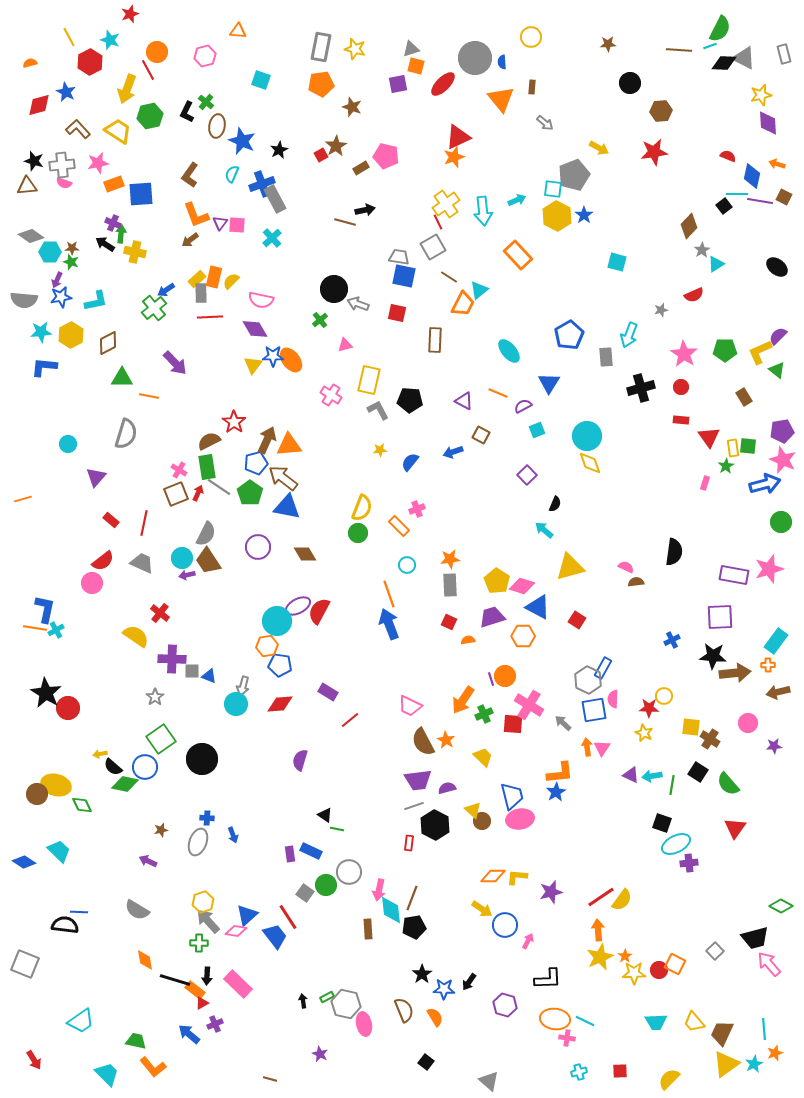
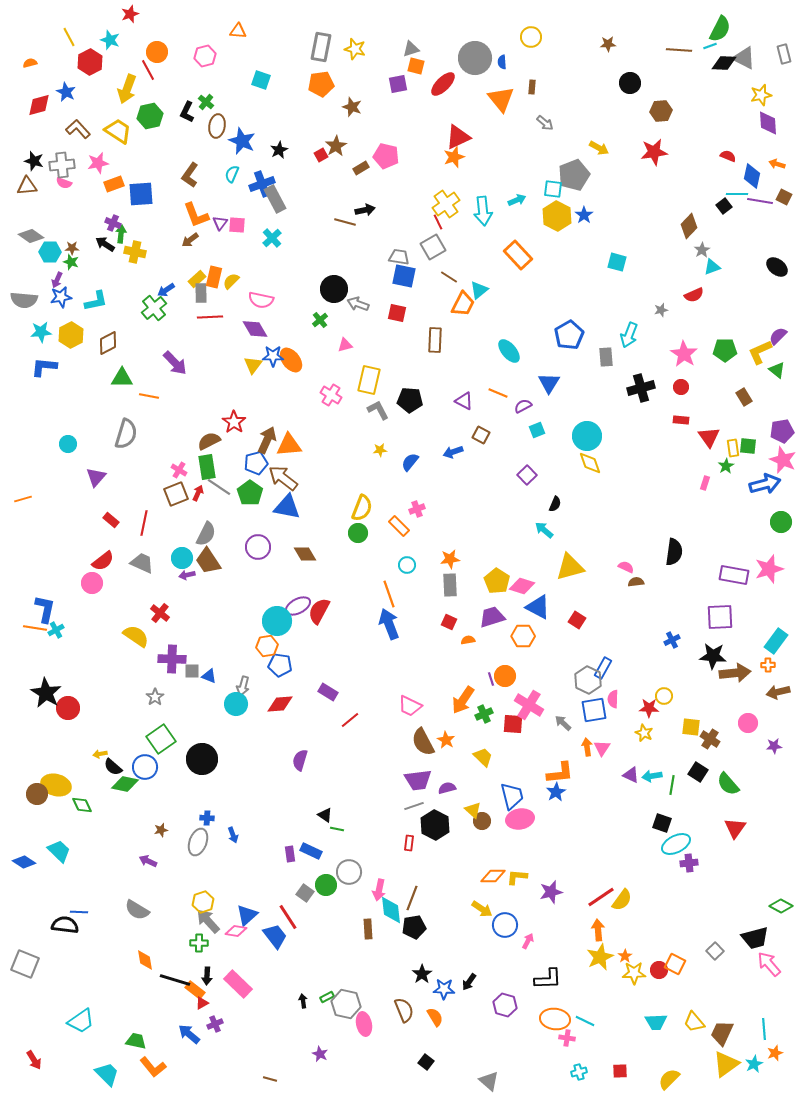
cyan triangle at (716, 264): moved 4 px left, 3 px down; rotated 12 degrees clockwise
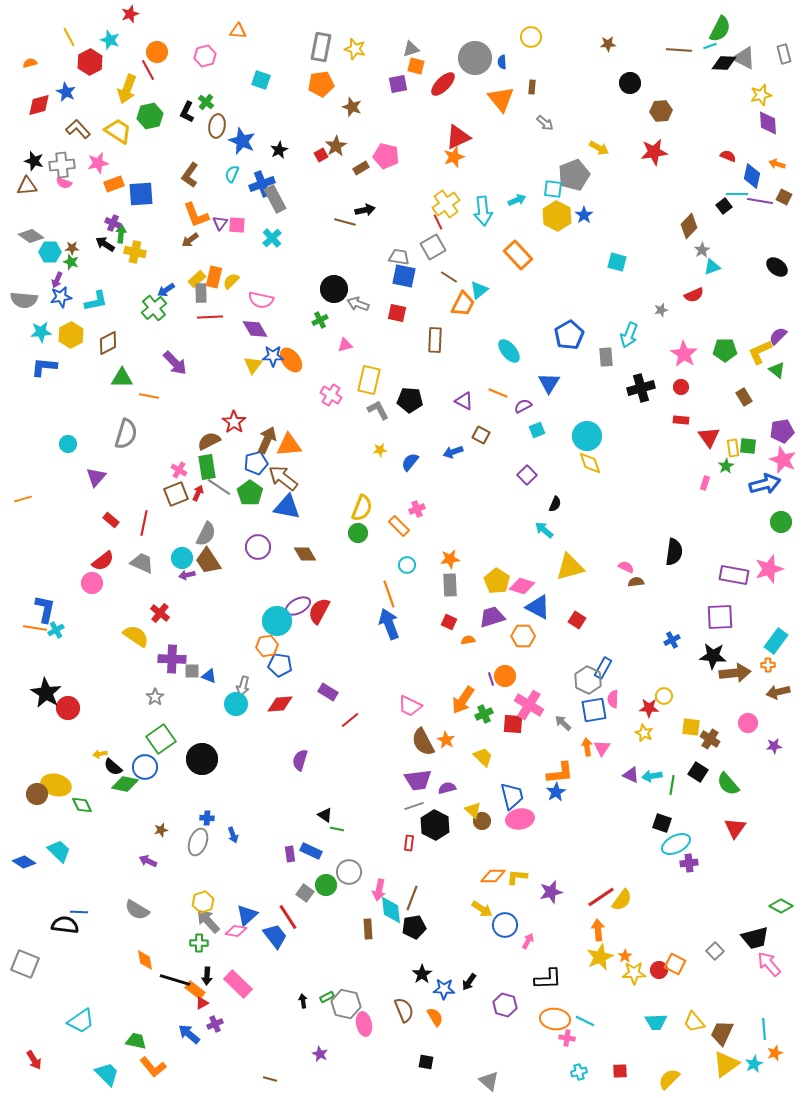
green cross at (320, 320): rotated 14 degrees clockwise
black square at (426, 1062): rotated 28 degrees counterclockwise
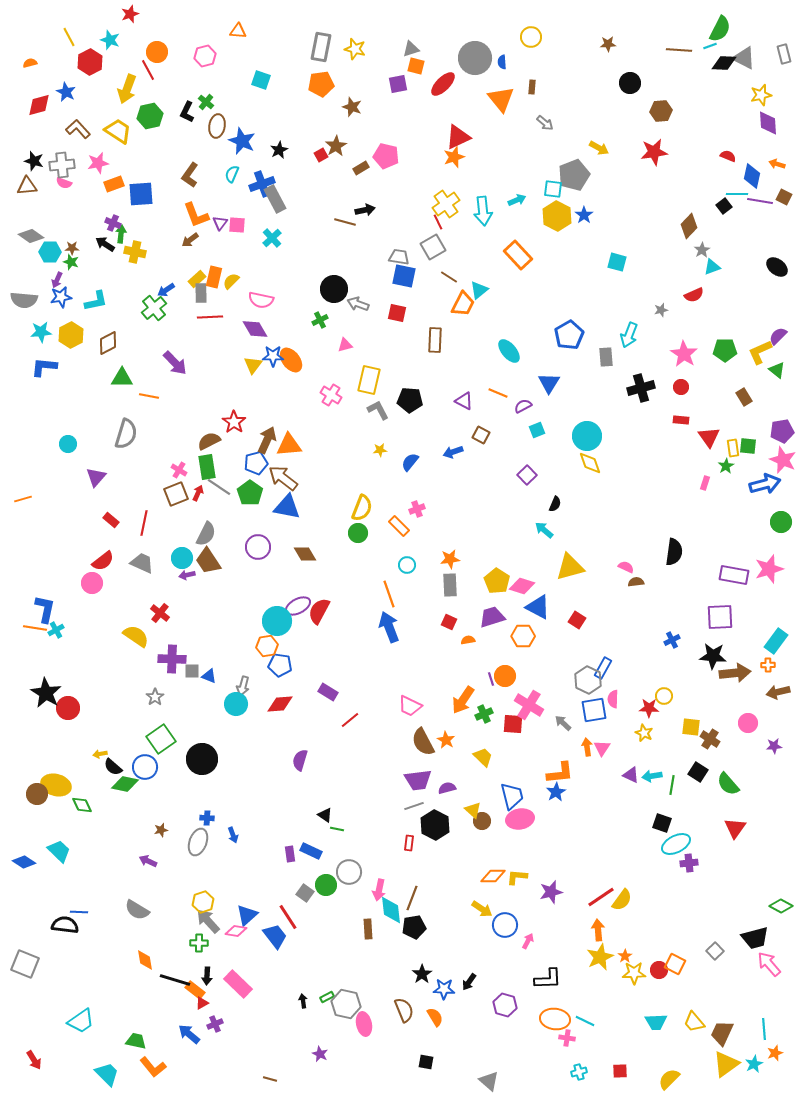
blue arrow at (389, 624): moved 3 px down
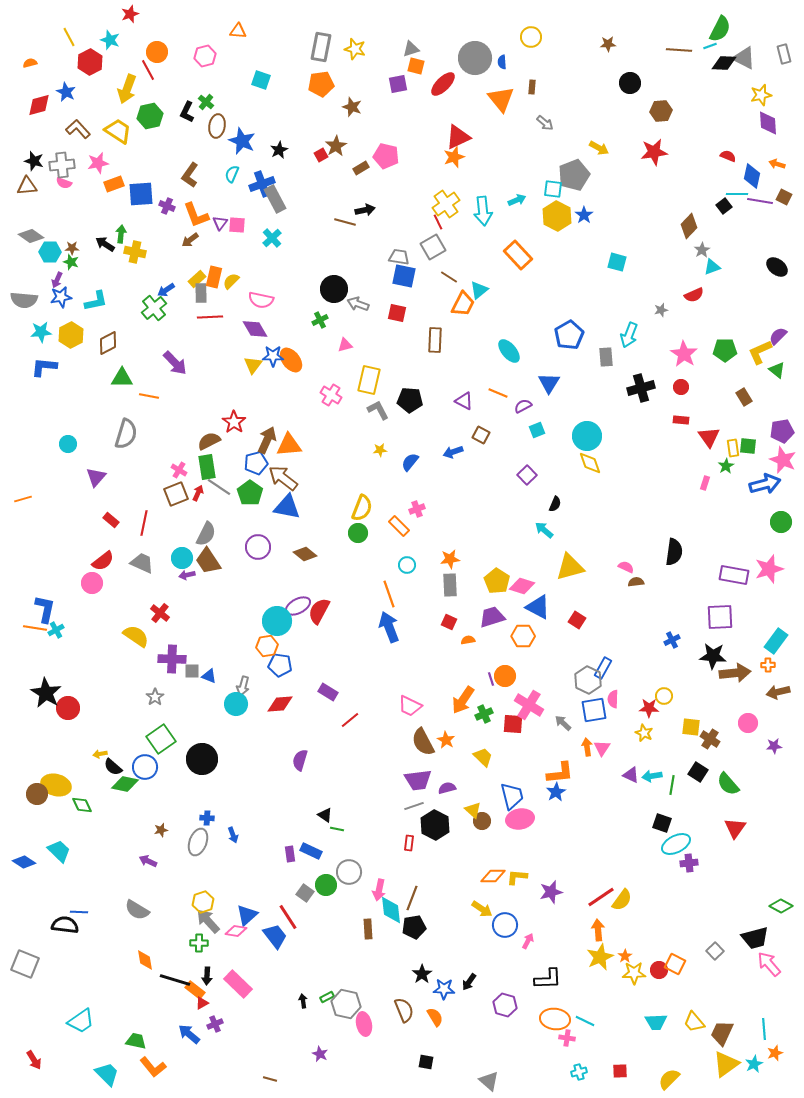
purple cross at (113, 223): moved 54 px right, 17 px up
brown diamond at (305, 554): rotated 20 degrees counterclockwise
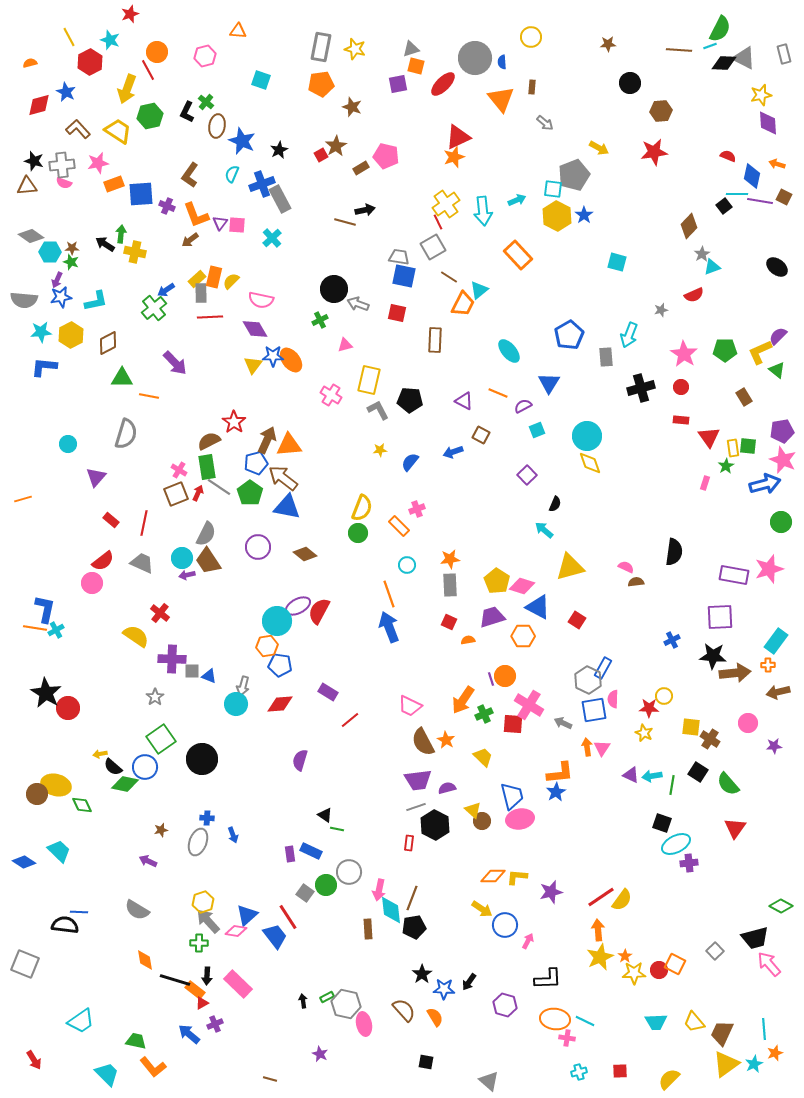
gray rectangle at (275, 199): moved 5 px right
gray star at (702, 250): moved 4 px down
gray arrow at (563, 723): rotated 18 degrees counterclockwise
gray line at (414, 806): moved 2 px right, 1 px down
brown semicircle at (404, 1010): rotated 20 degrees counterclockwise
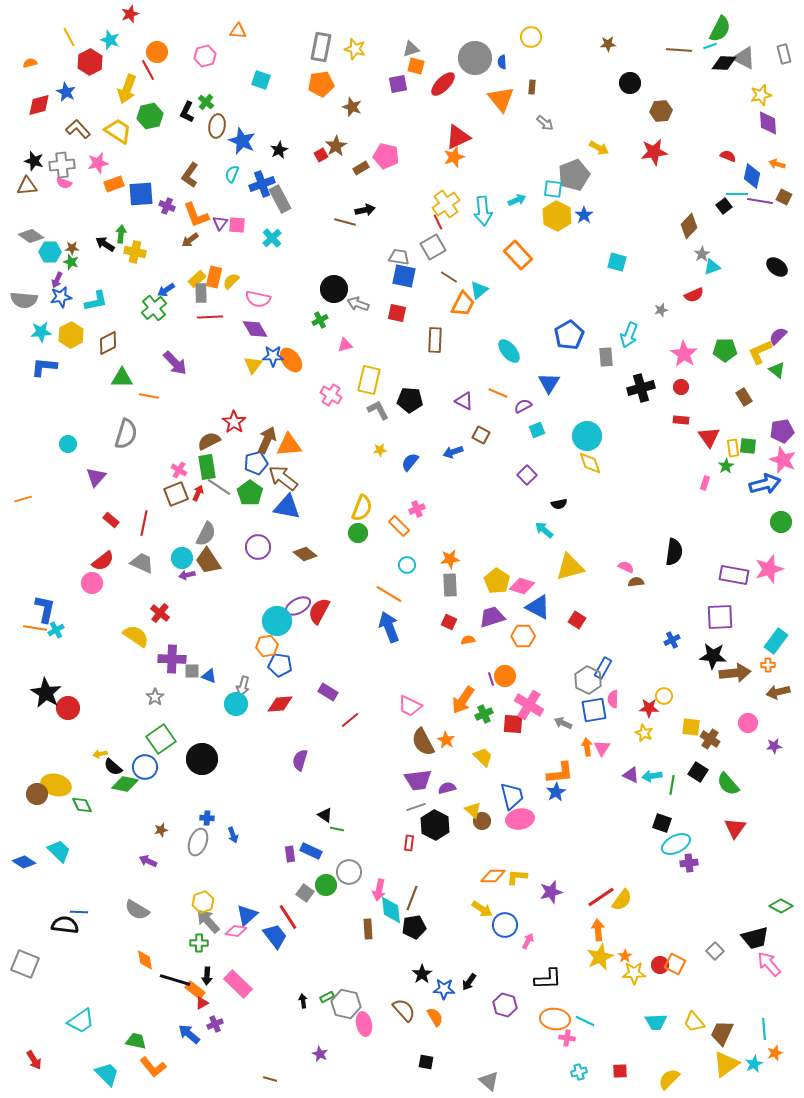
pink semicircle at (261, 300): moved 3 px left, 1 px up
black semicircle at (555, 504): moved 4 px right; rotated 56 degrees clockwise
orange line at (389, 594): rotated 40 degrees counterclockwise
red circle at (659, 970): moved 1 px right, 5 px up
